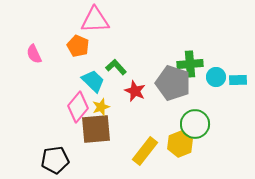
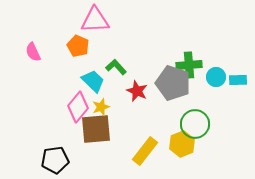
pink semicircle: moved 1 px left, 2 px up
green cross: moved 1 px left, 1 px down
red star: moved 2 px right
yellow hexagon: moved 2 px right
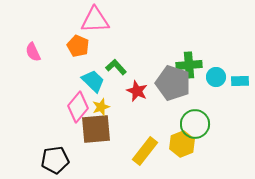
cyan rectangle: moved 2 px right, 1 px down
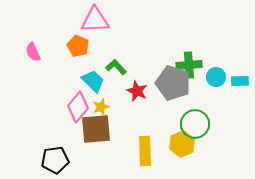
yellow rectangle: rotated 40 degrees counterclockwise
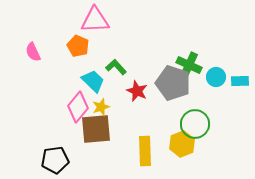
green cross: rotated 30 degrees clockwise
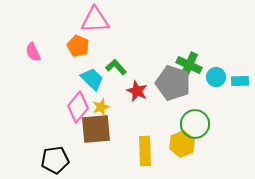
cyan trapezoid: moved 1 px left, 2 px up
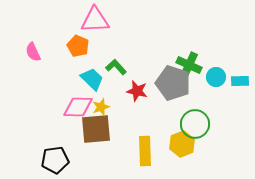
red star: rotated 10 degrees counterclockwise
pink diamond: rotated 52 degrees clockwise
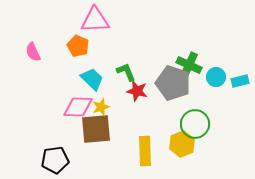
green L-shape: moved 10 px right, 5 px down; rotated 20 degrees clockwise
cyan rectangle: rotated 12 degrees counterclockwise
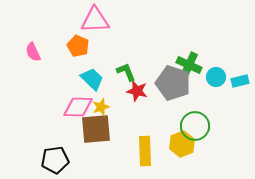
green circle: moved 2 px down
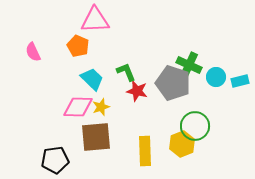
brown square: moved 8 px down
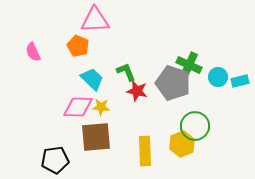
cyan circle: moved 2 px right
yellow star: rotated 24 degrees clockwise
